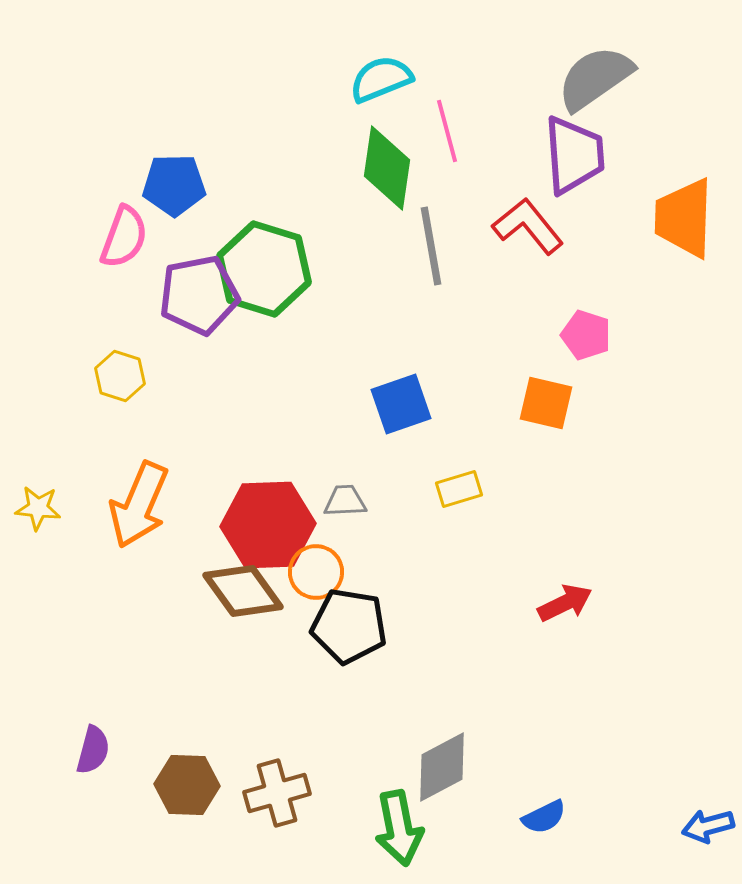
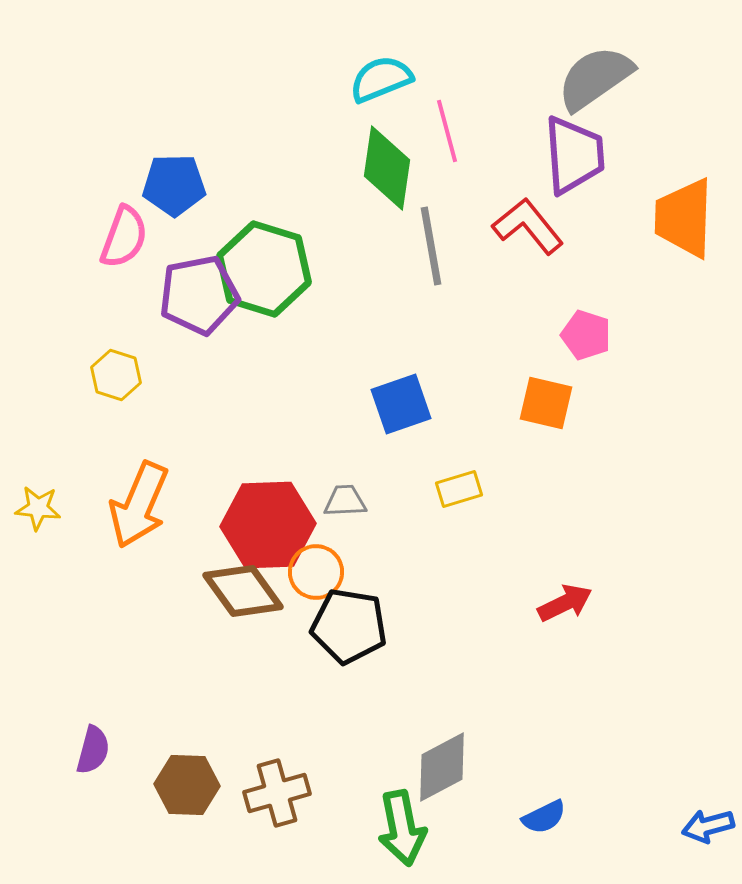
yellow hexagon: moved 4 px left, 1 px up
green arrow: moved 3 px right
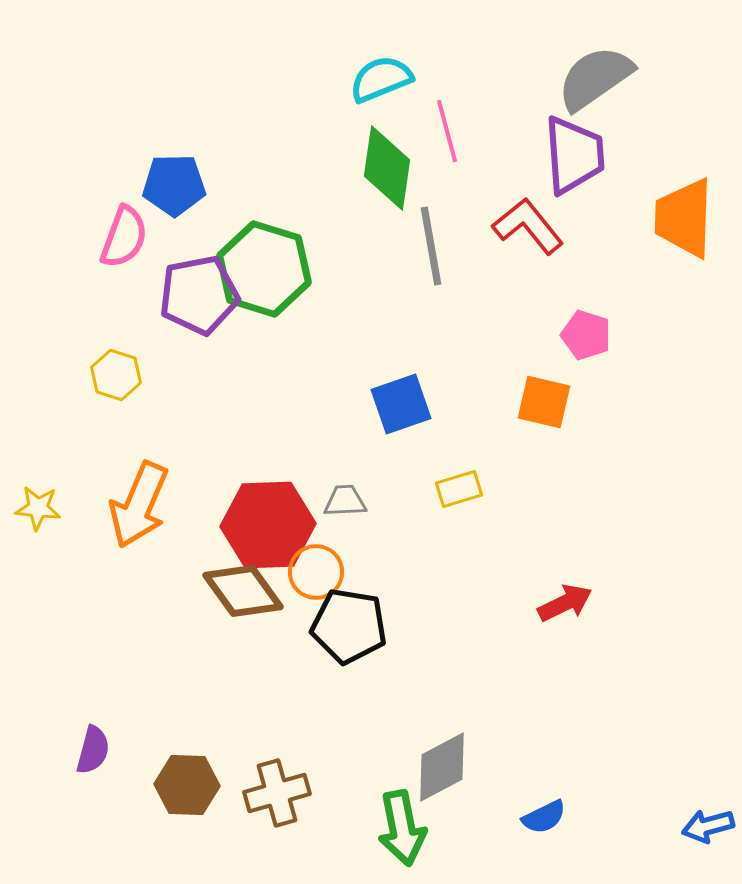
orange square: moved 2 px left, 1 px up
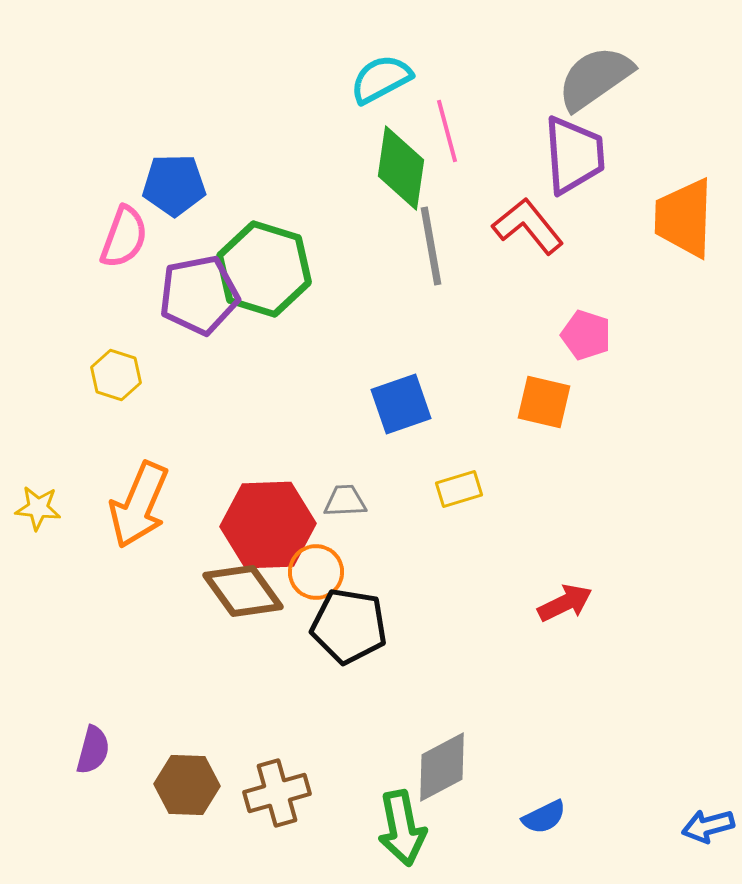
cyan semicircle: rotated 6 degrees counterclockwise
green diamond: moved 14 px right
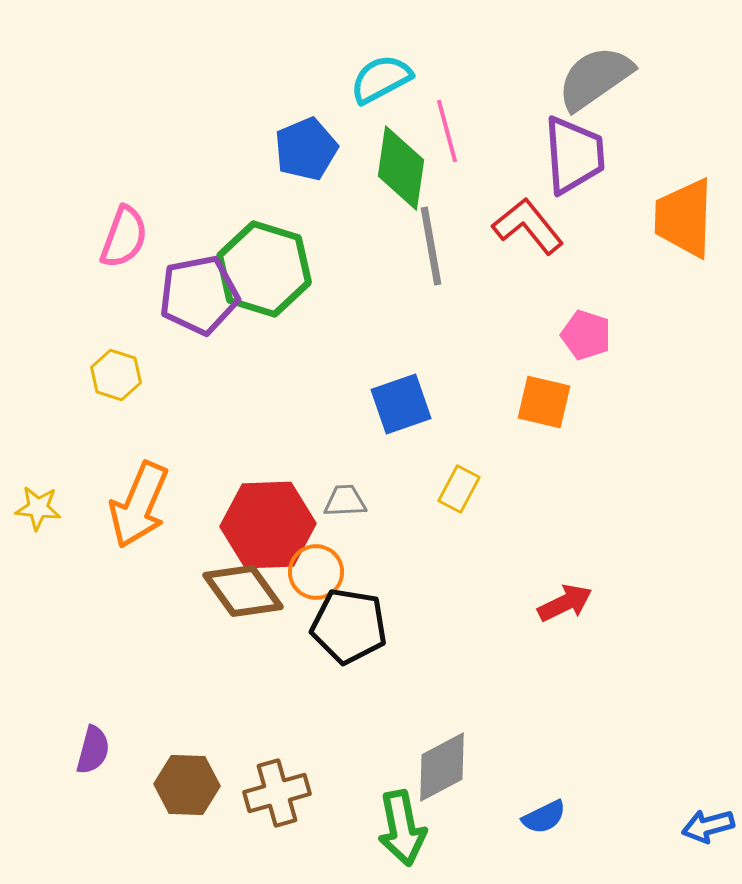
blue pentagon: moved 132 px right, 36 px up; rotated 22 degrees counterclockwise
yellow rectangle: rotated 45 degrees counterclockwise
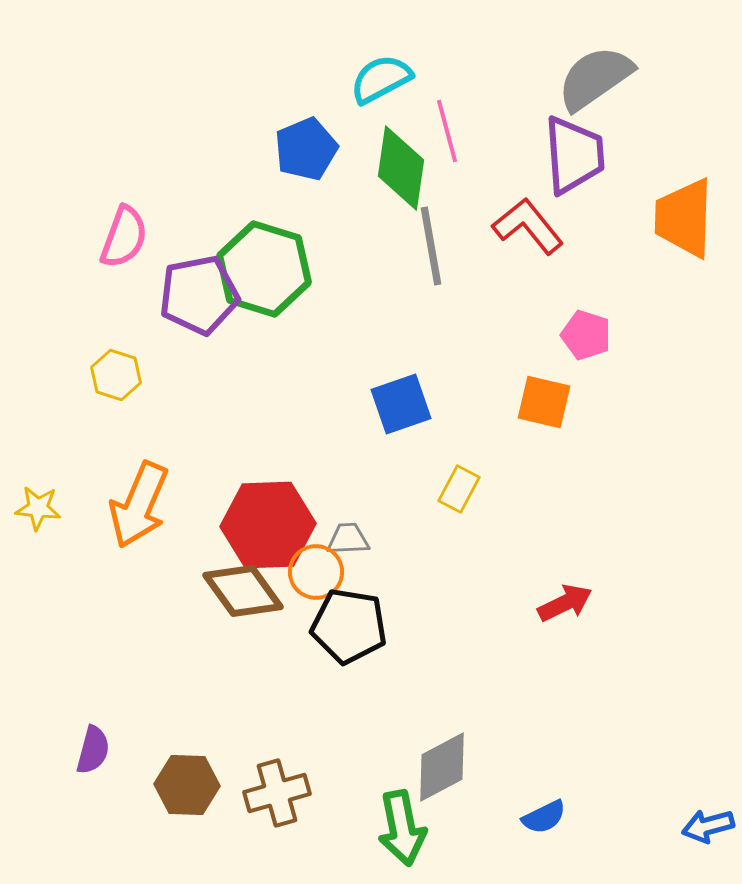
gray trapezoid: moved 3 px right, 38 px down
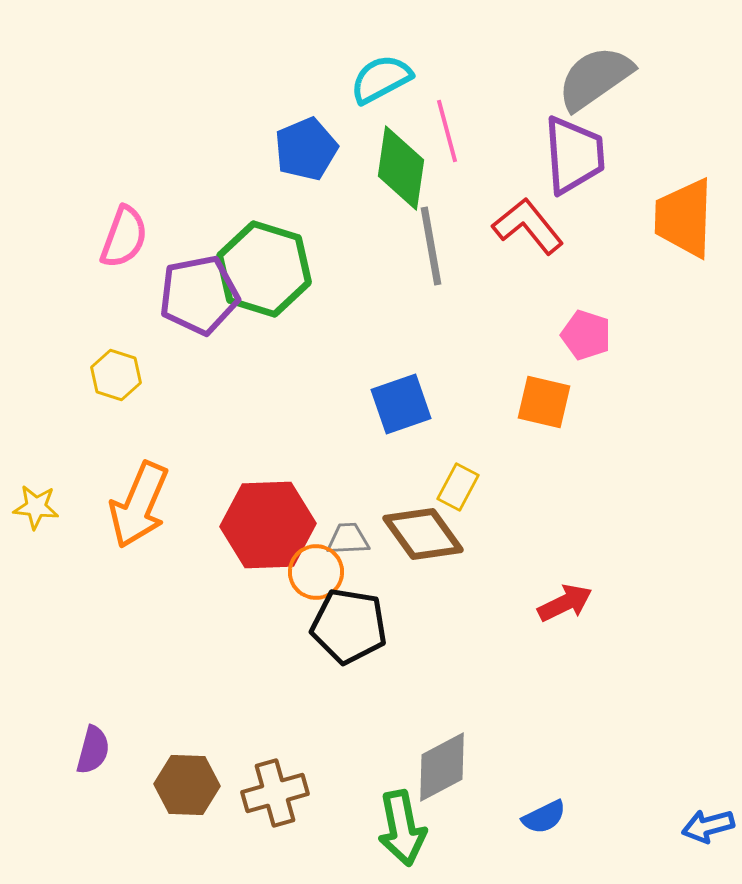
yellow rectangle: moved 1 px left, 2 px up
yellow star: moved 2 px left, 1 px up
brown diamond: moved 180 px right, 57 px up
brown cross: moved 2 px left
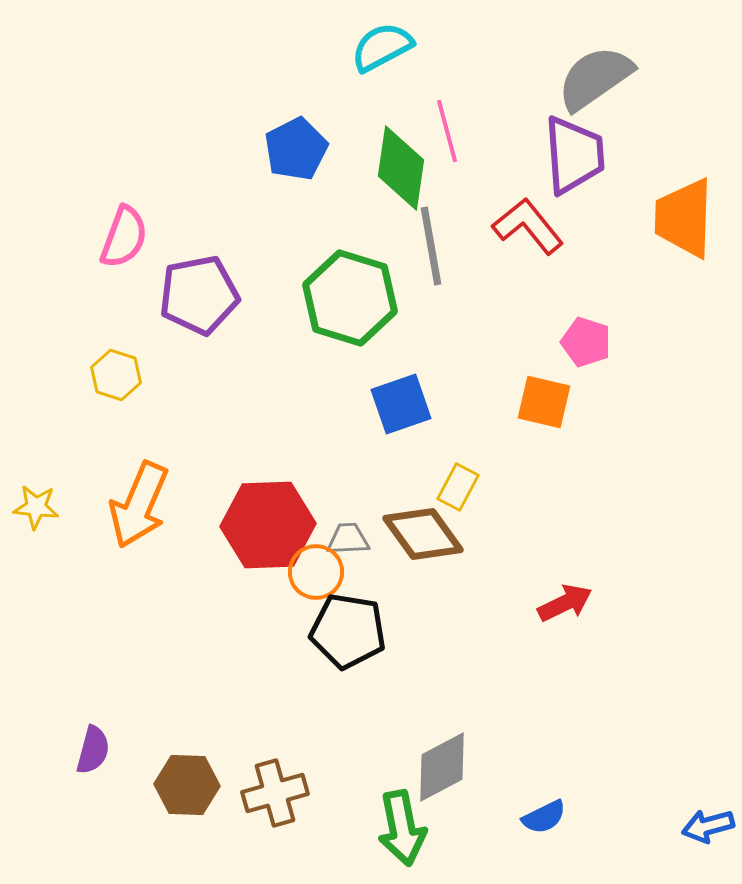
cyan semicircle: moved 1 px right, 32 px up
blue pentagon: moved 10 px left; rotated 4 degrees counterclockwise
green hexagon: moved 86 px right, 29 px down
pink pentagon: moved 7 px down
black pentagon: moved 1 px left, 5 px down
